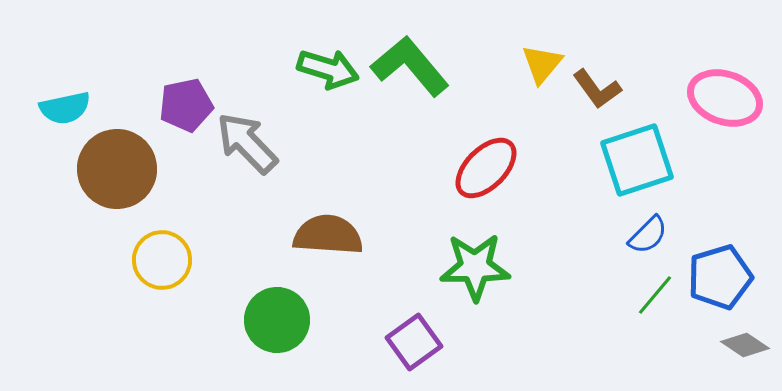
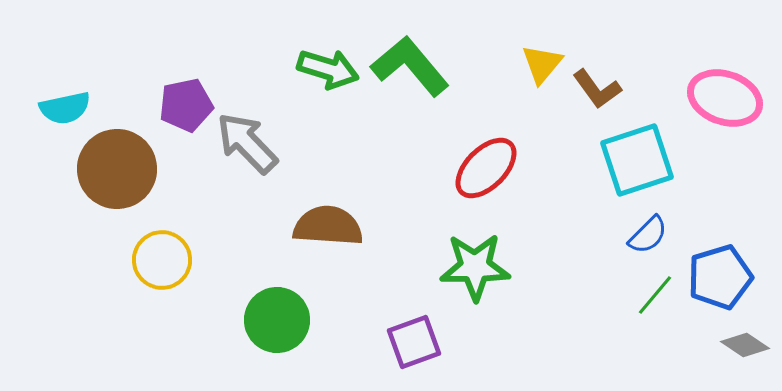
brown semicircle: moved 9 px up
purple square: rotated 16 degrees clockwise
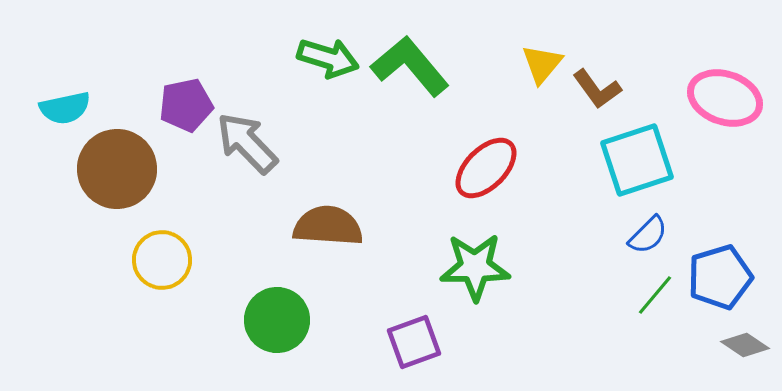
green arrow: moved 11 px up
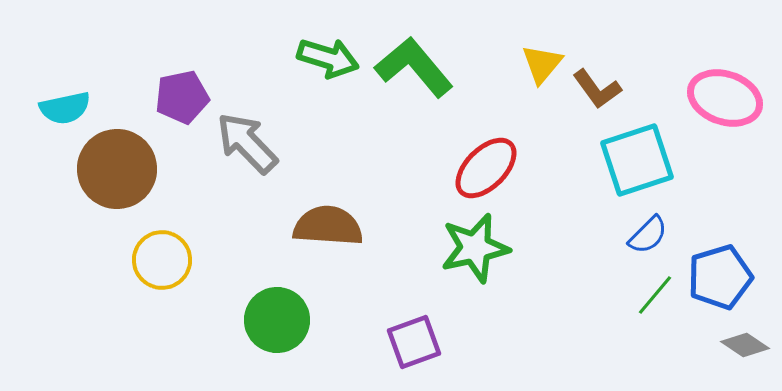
green L-shape: moved 4 px right, 1 px down
purple pentagon: moved 4 px left, 8 px up
green star: moved 19 px up; rotated 12 degrees counterclockwise
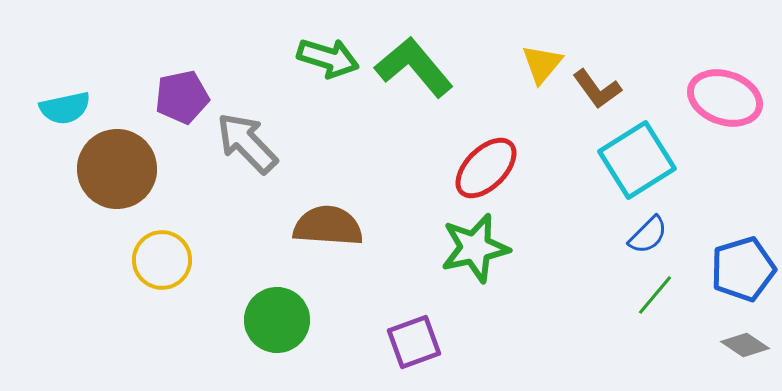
cyan square: rotated 14 degrees counterclockwise
blue pentagon: moved 23 px right, 8 px up
